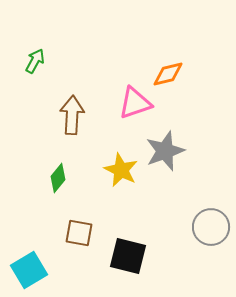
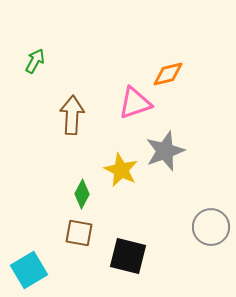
green diamond: moved 24 px right, 16 px down; rotated 12 degrees counterclockwise
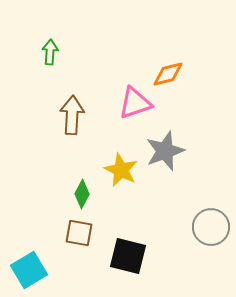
green arrow: moved 15 px right, 9 px up; rotated 25 degrees counterclockwise
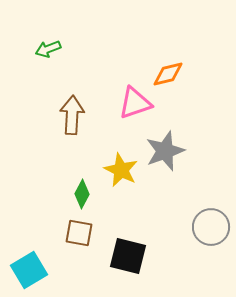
green arrow: moved 2 px left, 3 px up; rotated 115 degrees counterclockwise
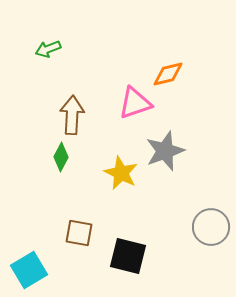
yellow star: moved 3 px down
green diamond: moved 21 px left, 37 px up
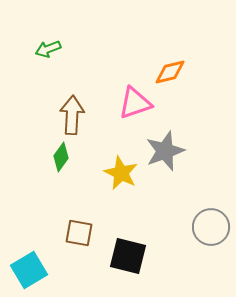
orange diamond: moved 2 px right, 2 px up
green diamond: rotated 8 degrees clockwise
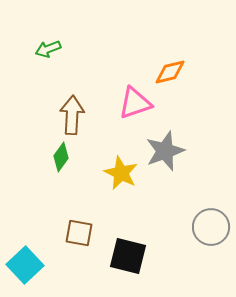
cyan square: moved 4 px left, 5 px up; rotated 12 degrees counterclockwise
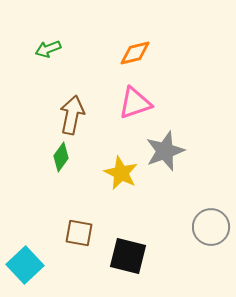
orange diamond: moved 35 px left, 19 px up
brown arrow: rotated 9 degrees clockwise
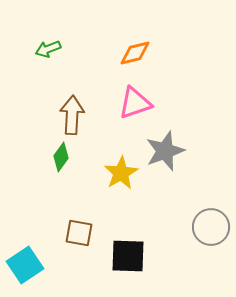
brown arrow: rotated 9 degrees counterclockwise
yellow star: rotated 16 degrees clockwise
black square: rotated 12 degrees counterclockwise
cyan square: rotated 9 degrees clockwise
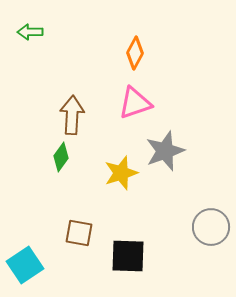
green arrow: moved 18 px left, 17 px up; rotated 20 degrees clockwise
orange diamond: rotated 48 degrees counterclockwise
yellow star: rotated 12 degrees clockwise
